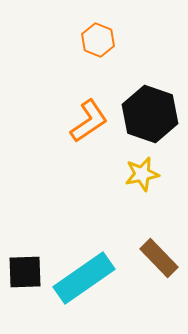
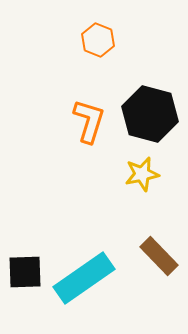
black hexagon: rotated 4 degrees counterclockwise
orange L-shape: rotated 39 degrees counterclockwise
brown rectangle: moved 2 px up
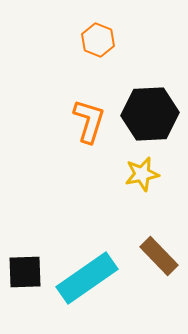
black hexagon: rotated 18 degrees counterclockwise
cyan rectangle: moved 3 px right
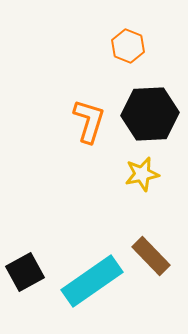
orange hexagon: moved 30 px right, 6 px down
brown rectangle: moved 8 px left
black square: rotated 27 degrees counterclockwise
cyan rectangle: moved 5 px right, 3 px down
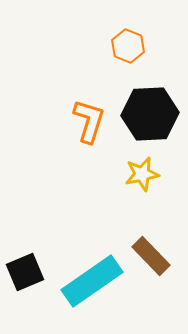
black square: rotated 6 degrees clockwise
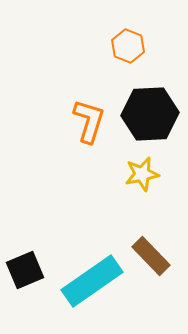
black square: moved 2 px up
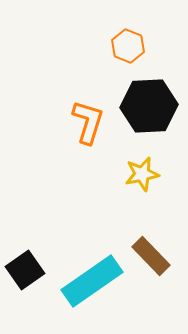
black hexagon: moved 1 px left, 8 px up
orange L-shape: moved 1 px left, 1 px down
black square: rotated 12 degrees counterclockwise
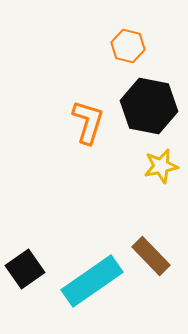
orange hexagon: rotated 8 degrees counterclockwise
black hexagon: rotated 14 degrees clockwise
yellow star: moved 19 px right, 8 px up
black square: moved 1 px up
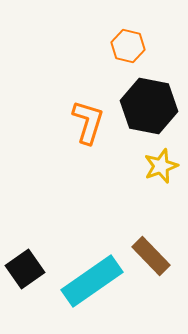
yellow star: rotated 8 degrees counterclockwise
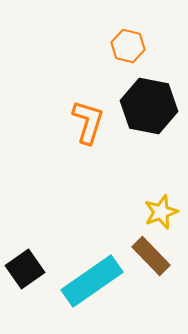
yellow star: moved 46 px down
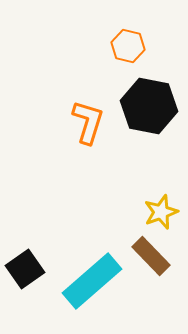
cyan rectangle: rotated 6 degrees counterclockwise
